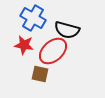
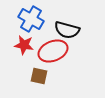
blue cross: moved 2 px left, 1 px down
red ellipse: rotated 20 degrees clockwise
brown square: moved 1 px left, 2 px down
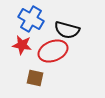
red star: moved 2 px left
brown square: moved 4 px left, 2 px down
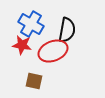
blue cross: moved 5 px down
black semicircle: rotated 95 degrees counterclockwise
brown square: moved 1 px left, 3 px down
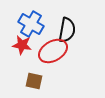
red ellipse: rotated 8 degrees counterclockwise
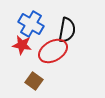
brown square: rotated 24 degrees clockwise
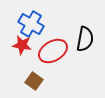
black semicircle: moved 18 px right, 9 px down
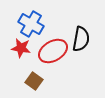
black semicircle: moved 4 px left
red star: moved 1 px left, 3 px down
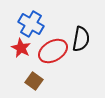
red star: rotated 18 degrees clockwise
